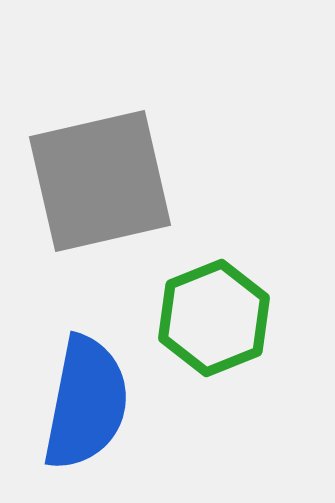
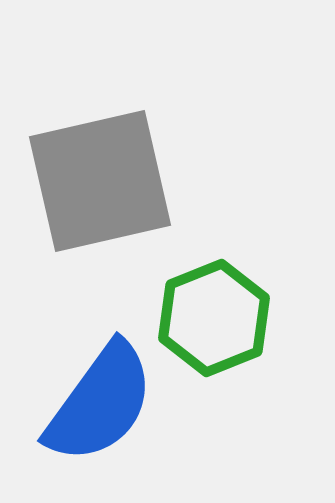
blue semicircle: moved 14 px right; rotated 25 degrees clockwise
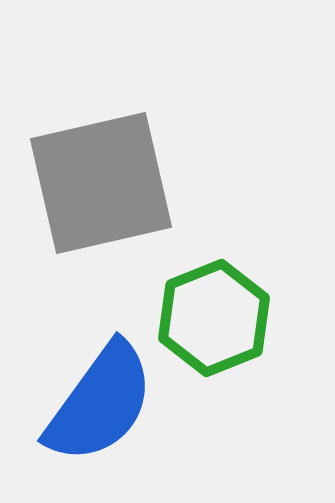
gray square: moved 1 px right, 2 px down
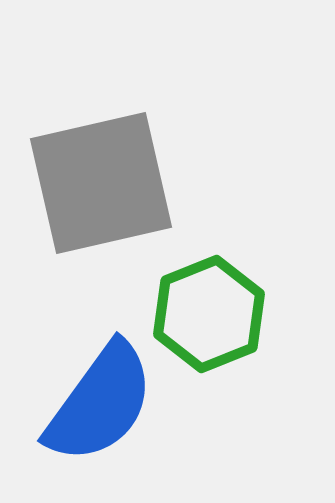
green hexagon: moved 5 px left, 4 px up
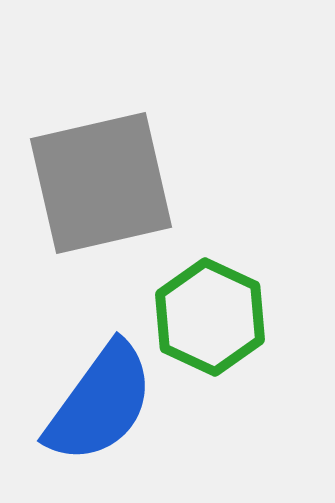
green hexagon: moved 1 px right, 3 px down; rotated 13 degrees counterclockwise
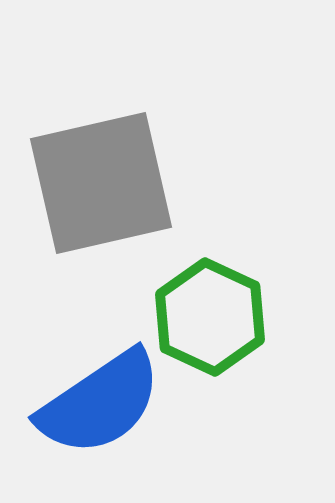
blue semicircle: rotated 20 degrees clockwise
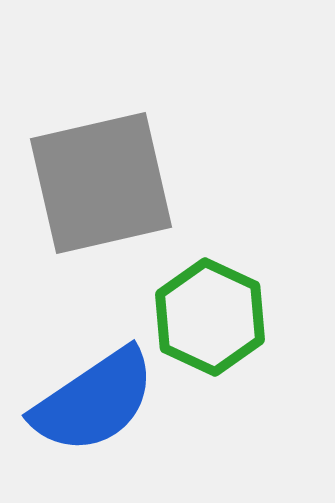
blue semicircle: moved 6 px left, 2 px up
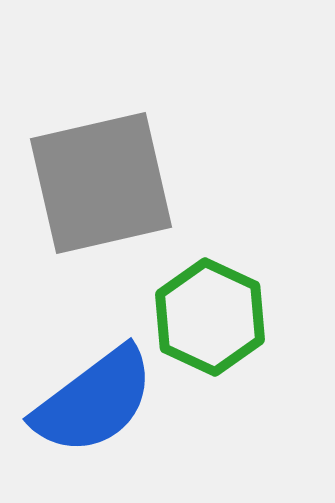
blue semicircle: rotated 3 degrees counterclockwise
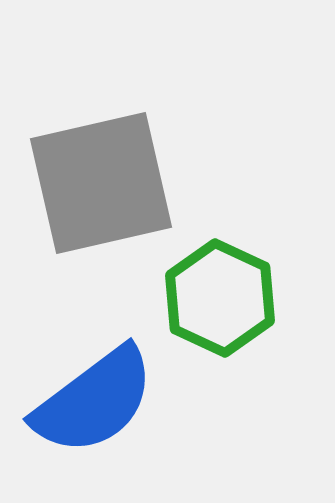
green hexagon: moved 10 px right, 19 px up
